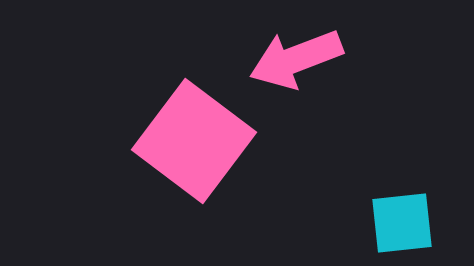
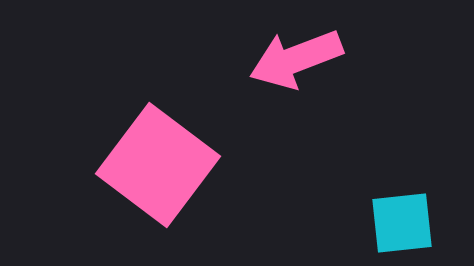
pink square: moved 36 px left, 24 px down
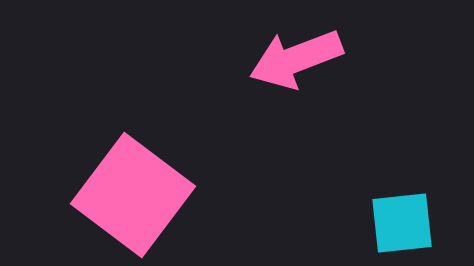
pink square: moved 25 px left, 30 px down
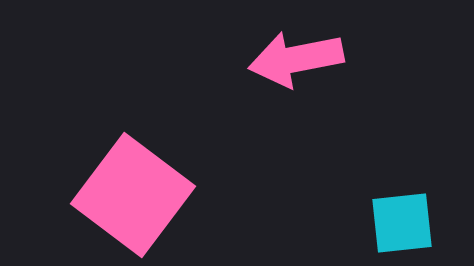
pink arrow: rotated 10 degrees clockwise
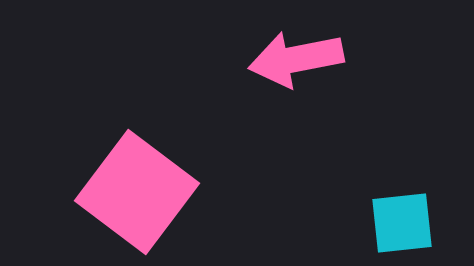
pink square: moved 4 px right, 3 px up
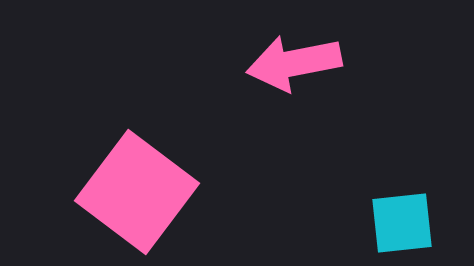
pink arrow: moved 2 px left, 4 px down
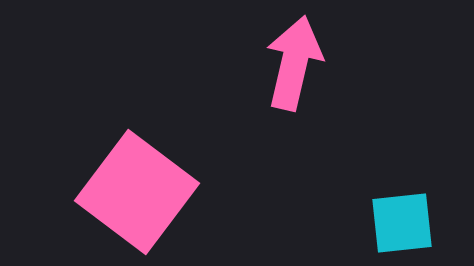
pink arrow: rotated 114 degrees clockwise
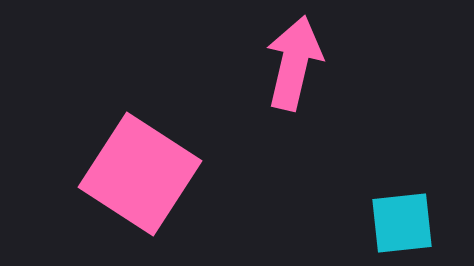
pink square: moved 3 px right, 18 px up; rotated 4 degrees counterclockwise
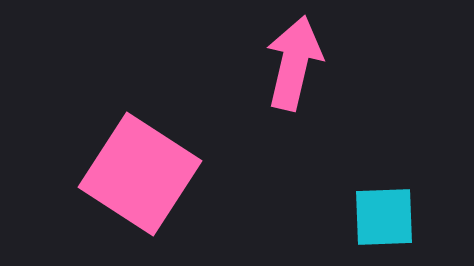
cyan square: moved 18 px left, 6 px up; rotated 4 degrees clockwise
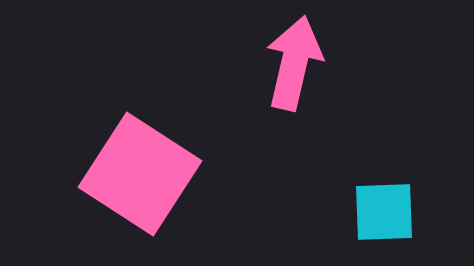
cyan square: moved 5 px up
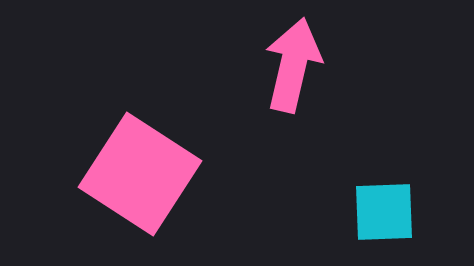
pink arrow: moved 1 px left, 2 px down
